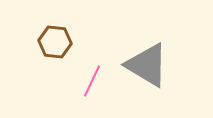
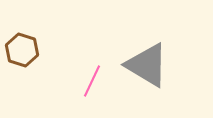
brown hexagon: moved 33 px left, 8 px down; rotated 12 degrees clockwise
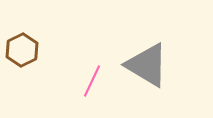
brown hexagon: rotated 16 degrees clockwise
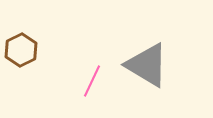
brown hexagon: moved 1 px left
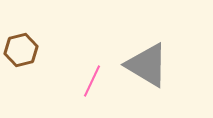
brown hexagon: rotated 12 degrees clockwise
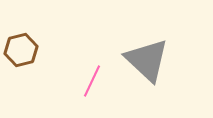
gray triangle: moved 5 px up; rotated 12 degrees clockwise
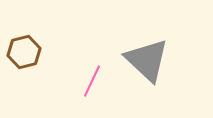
brown hexagon: moved 3 px right, 2 px down
